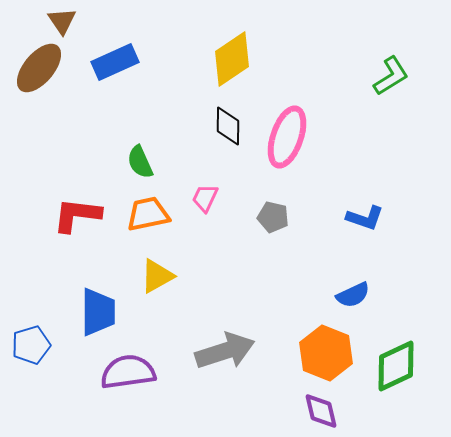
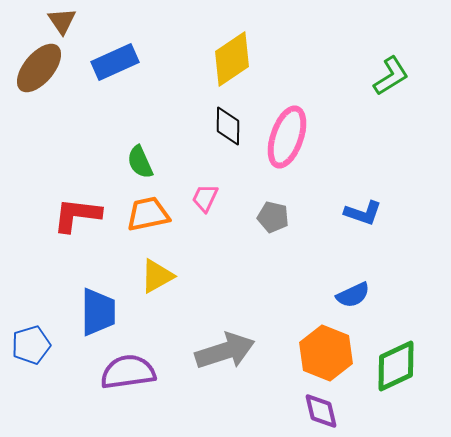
blue L-shape: moved 2 px left, 5 px up
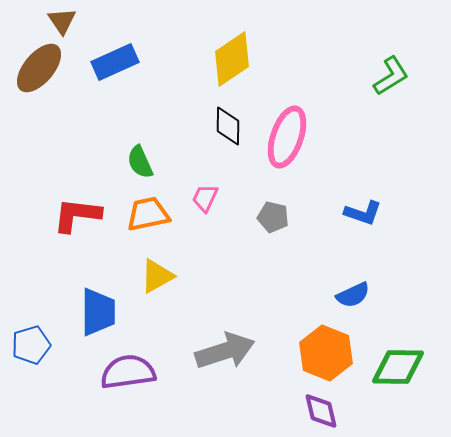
green diamond: moved 2 px right, 1 px down; rotated 26 degrees clockwise
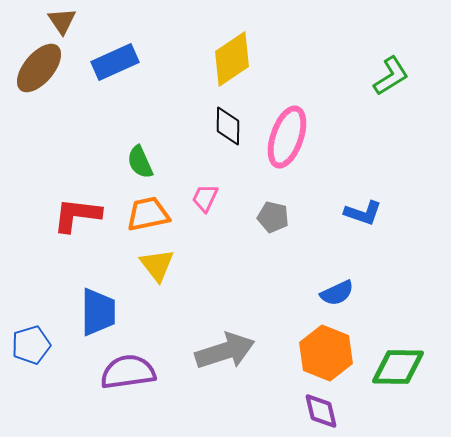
yellow triangle: moved 11 px up; rotated 39 degrees counterclockwise
blue semicircle: moved 16 px left, 2 px up
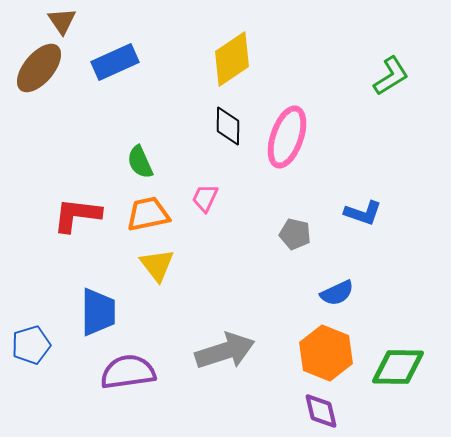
gray pentagon: moved 22 px right, 17 px down
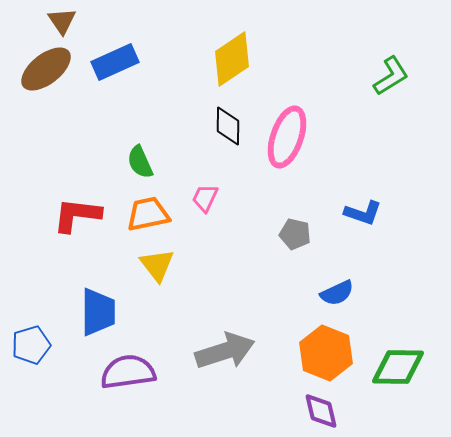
brown ellipse: moved 7 px right, 1 px down; rotated 12 degrees clockwise
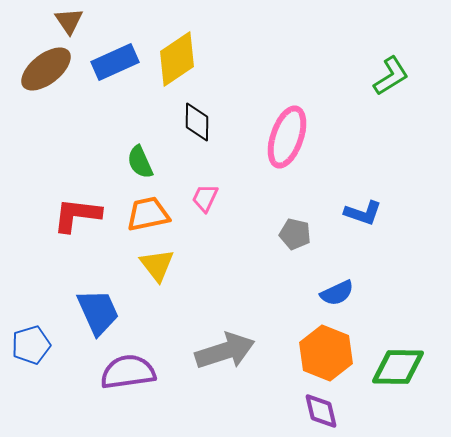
brown triangle: moved 7 px right
yellow diamond: moved 55 px left
black diamond: moved 31 px left, 4 px up
blue trapezoid: rotated 24 degrees counterclockwise
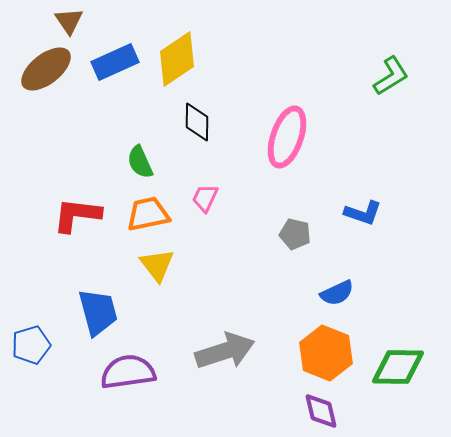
blue trapezoid: rotated 9 degrees clockwise
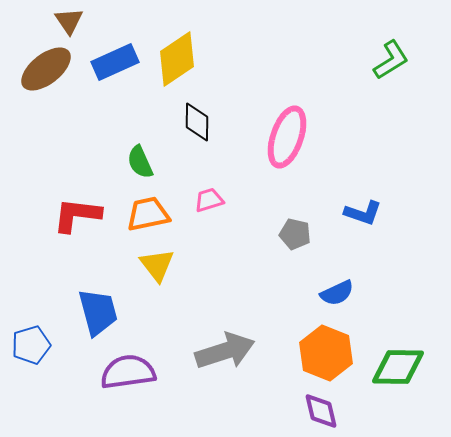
green L-shape: moved 16 px up
pink trapezoid: moved 4 px right, 2 px down; rotated 48 degrees clockwise
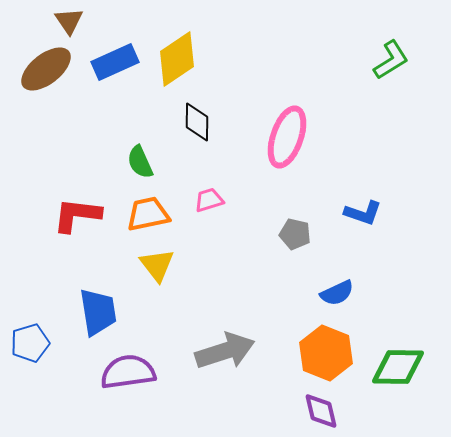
blue trapezoid: rotated 6 degrees clockwise
blue pentagon: moved 1 px left, 2 px up
